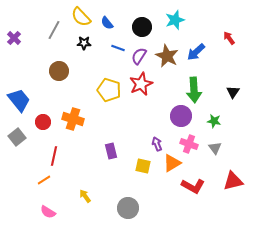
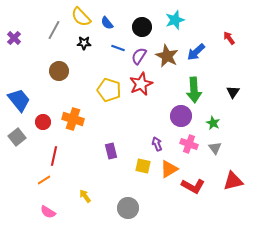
green star: moved 1 px left, 2 px down; rotated 16 degrees clockwise
orange triangle: moved 3 px left, 6 px down
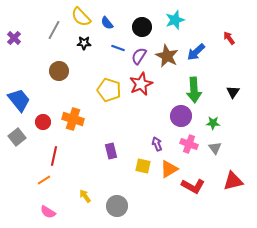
green star: rotated 24 degrees counterclockwise
gray circle: moved 11 px left, 2 px up
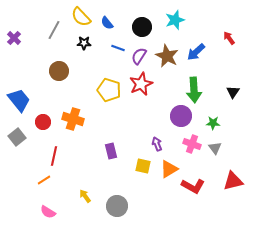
pink cross: moved 3 px right
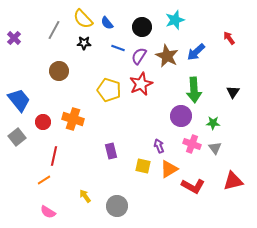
yellow semicircle: moved 2 px right, 2 px down
purple arrow: moved 2 px right, 2 px down
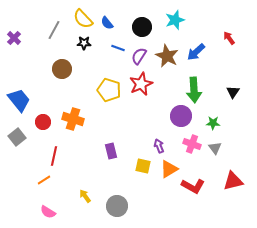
brown circle: moved 3 px right, 2 px up
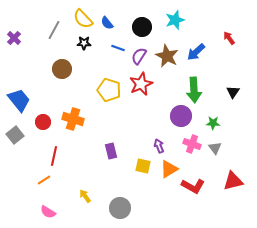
gray square: moved 2 px left, 2 px up
gray circle: moved 3 px right, 2 px down
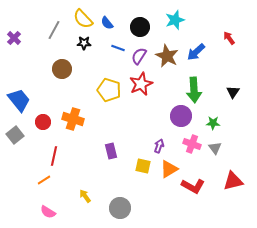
black circle: moved 2 px left
purple arrow: rotated 40 degrees clockwise
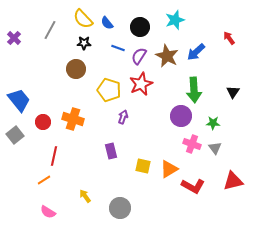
gray line: moved 4 px left
brown circle: moved 14 px right
purple arrow: moved 36 px left, 29 px up
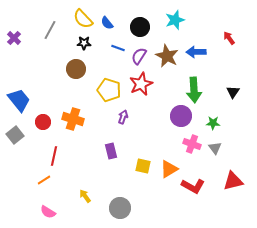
blue arrow: rotated 42 degrees clockwise
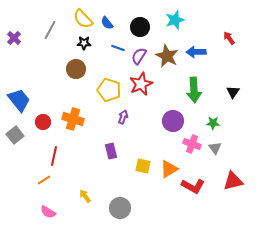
purple circle: moved 8 px left, 5 px down
